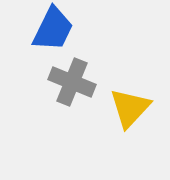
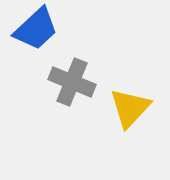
blue trapezoid: moved 17 px left; rotated 21 degrees clockwise
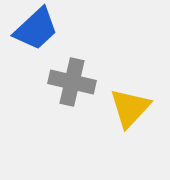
gray cross: rotated 9 degrees counterclockwise
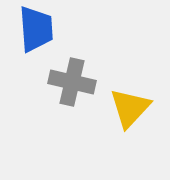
blue trapezoid: rotated 51 degrees counterclockwise
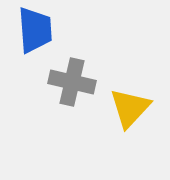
blue trapezoid: moved 1 px left, 1 px down
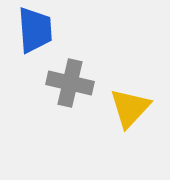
gray cross: moved 2 px left, 1 px down
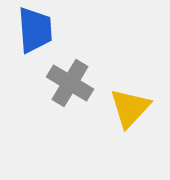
gray cross: rotated 18 degrees clockwise
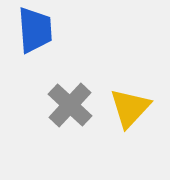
gray cross: moved 22 px down; rotated 12 degrees clockwise
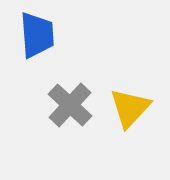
blue trapezoid: moved 2 px right, 5 px down
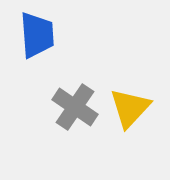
gray cross: moved 5 px right, 2 px down; rotated 9 degrees counterclockwise
